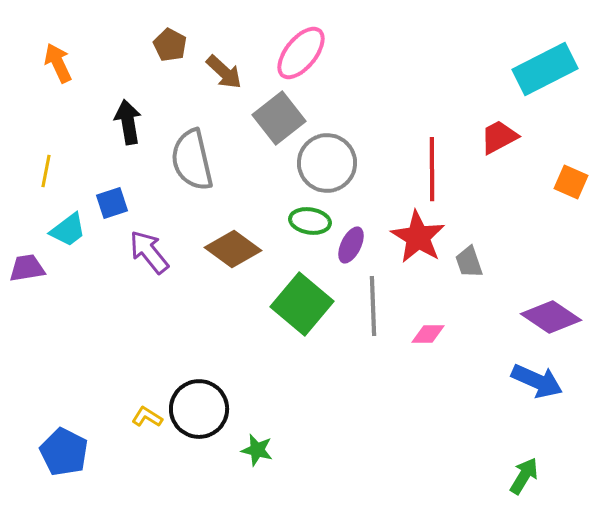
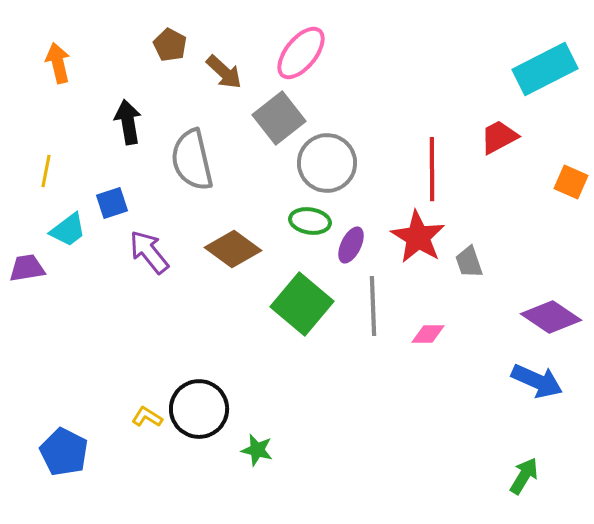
orange arrow: rotated 12 degrees clockwise
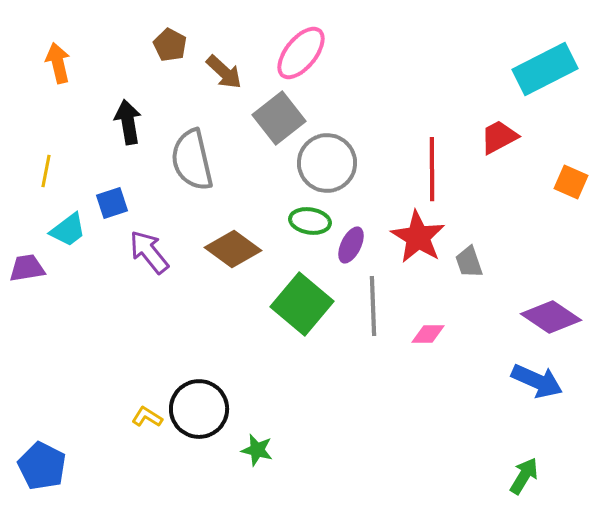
blue pentagon: moved 22 px left, 14 px down
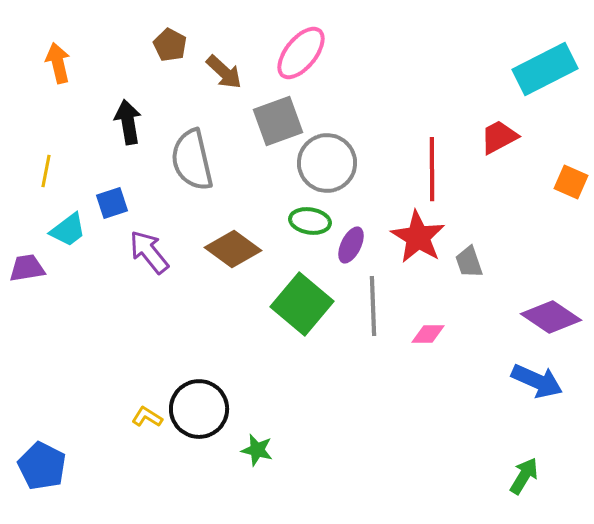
gray square: moved 1 px left, 3 px down; rotated 18 degrees clockwise
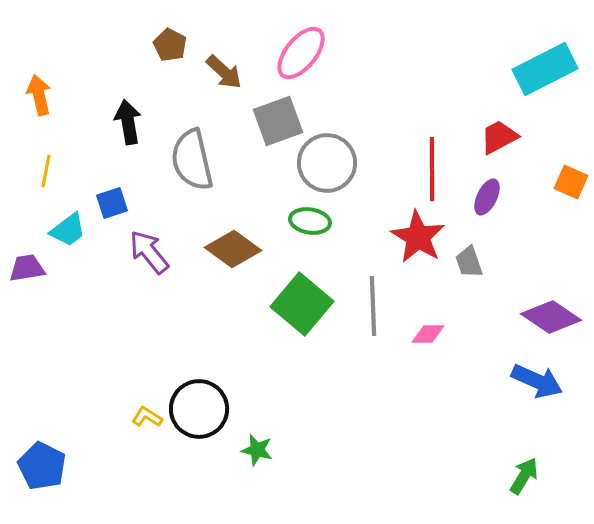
orange arrow: moved 19 px left, 32 px down
purple ellipse: moved 136 px right, 48 px up
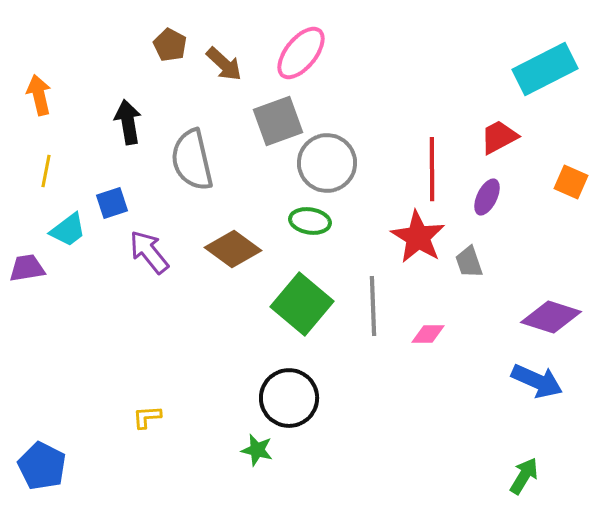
brown arrow: moved 8 px up
purple diamond: rotated 16 degrees counterclockwise
black circle: moved 90 px right, 11 px up
yellow L-shape: rotated 36 degrees counterclockwise
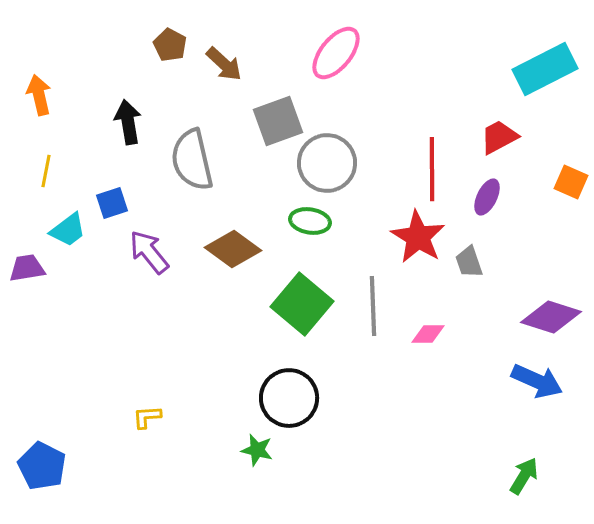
pink ellipse: moved 35 px right
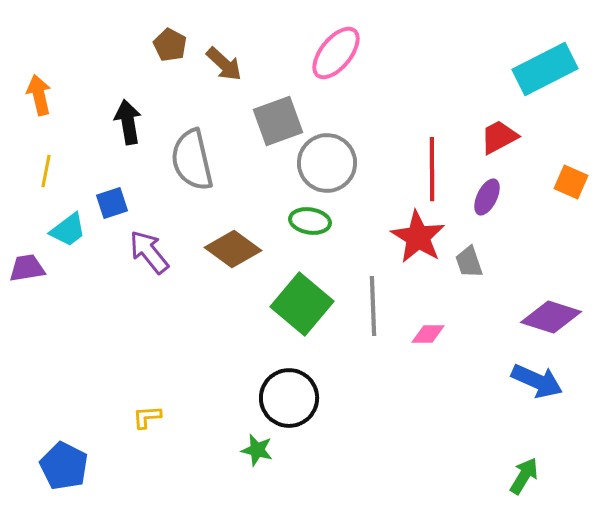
blue pentagon: moved 22 px right
